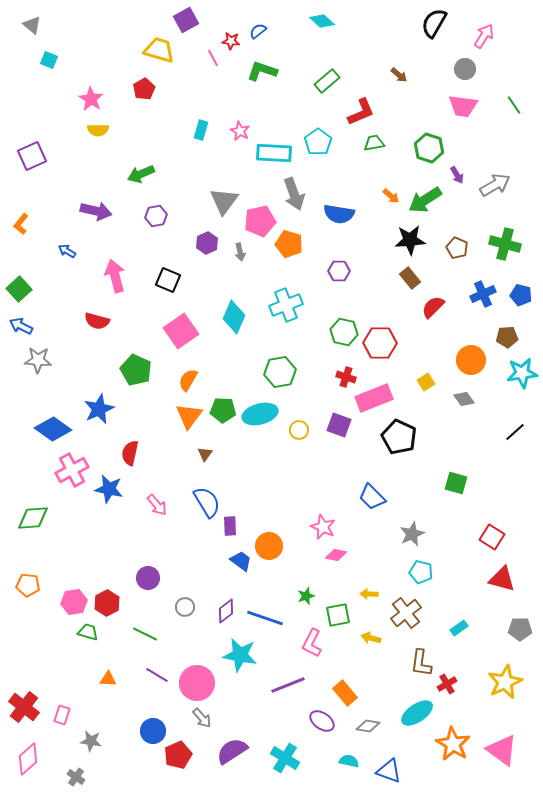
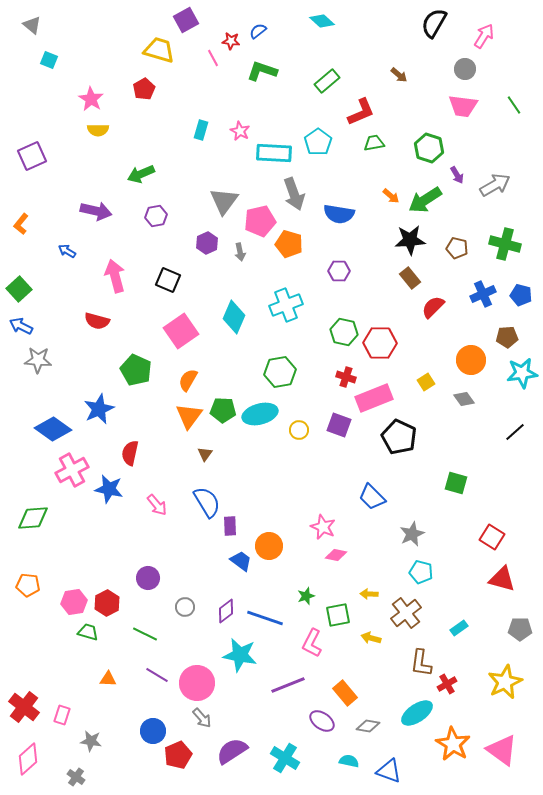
brown pentagon at (457, 248): rotated 10 degrees counterclockwise
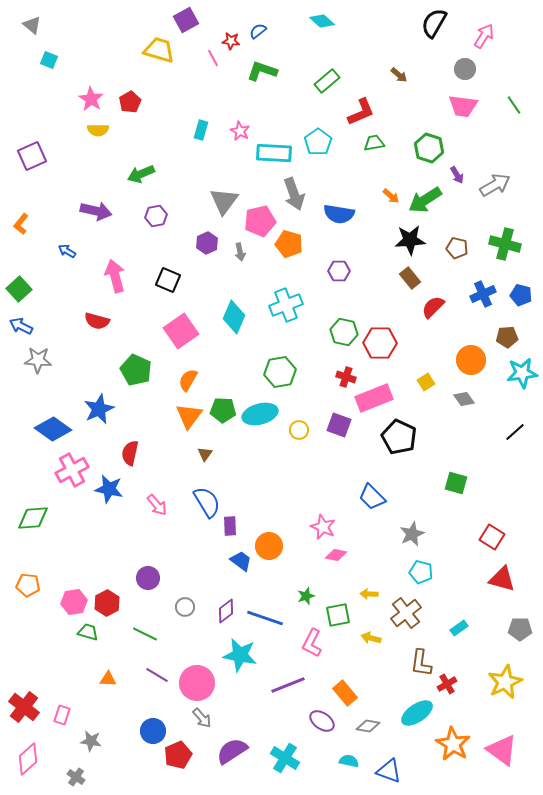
red pentagon at (144, 89): moved 14 px left, 13 px down
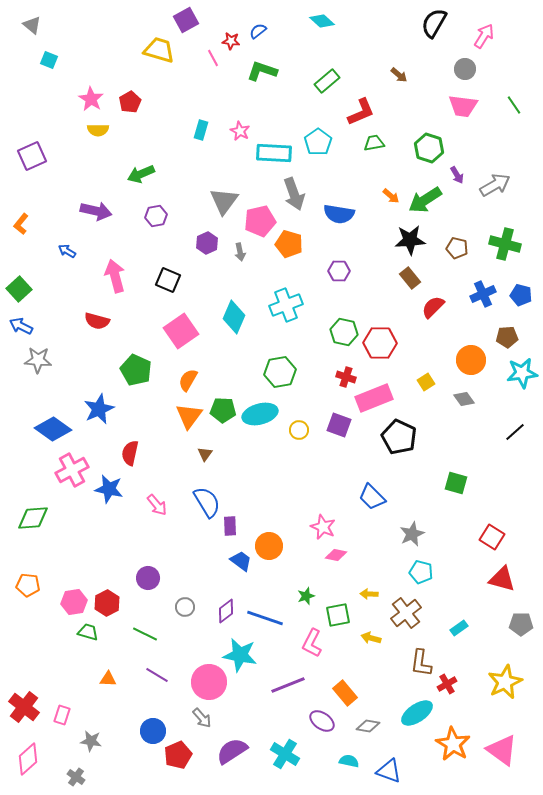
gray pentagon at (520, 629): moved 1 px right, 5 px up
pink circle at (197, 683): moved 12 px right, 1 px up
cyan cross at (285, 758): moved 4 px up
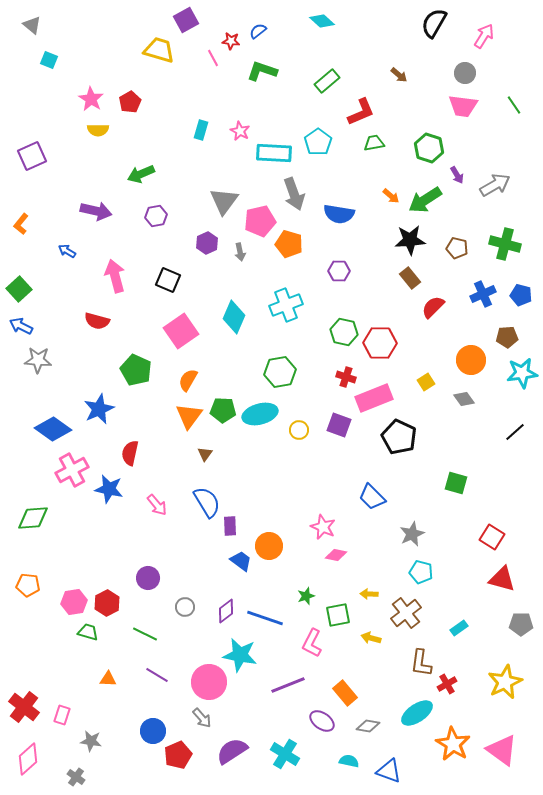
gray circle at (465, 69): moved 4 px down
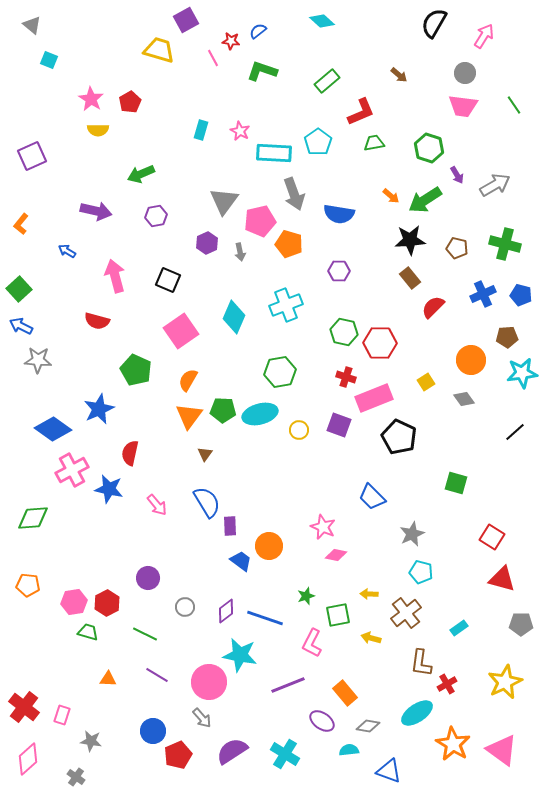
cyan semicircle at (349, 761): moved 11 px up; rotated 18 degrees counterclockwise
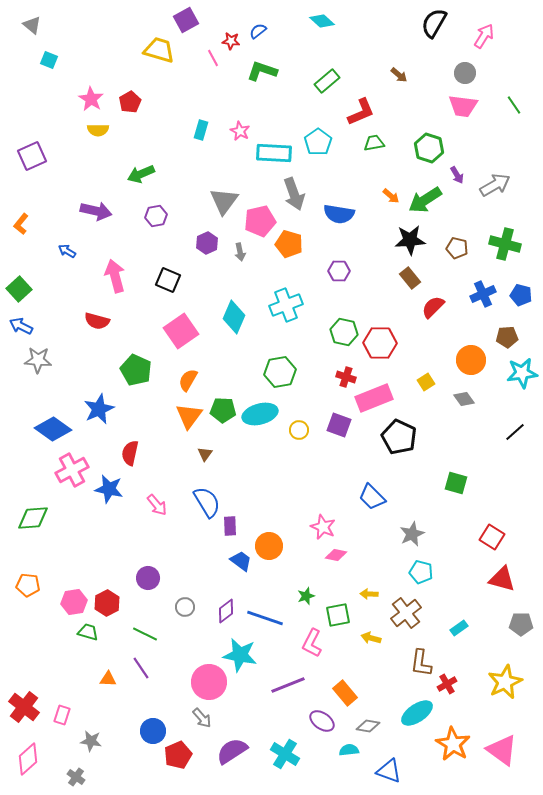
purple line at (157, 675): moved 16 px left, 7 px up; rotated 25 degrees clockwise
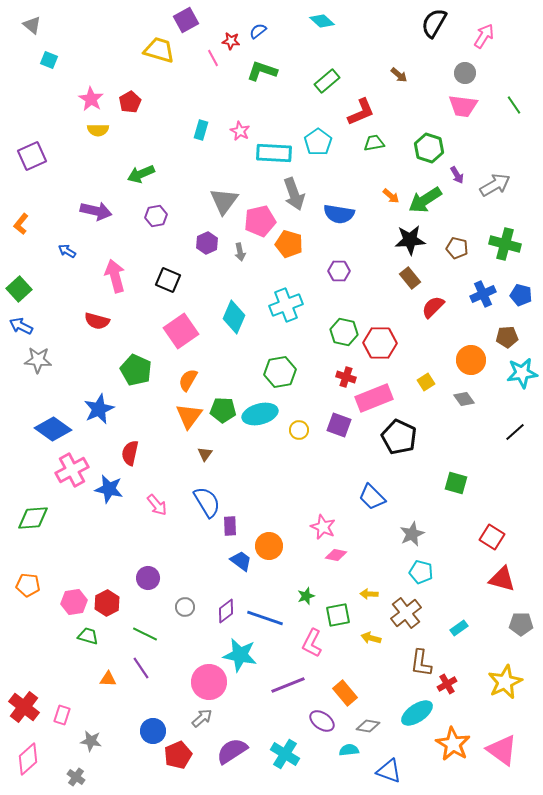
green trapezoid at (88, 632): moved 4 px down
gray arrow at (202, 718): rotated 90 degrees counterclockwise
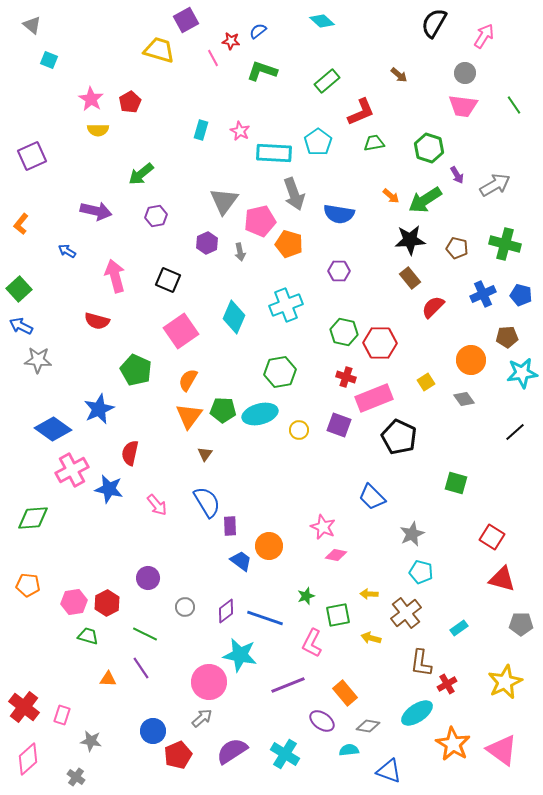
green arrow at (141, 174): rotated 16 degrees counterclockwise
